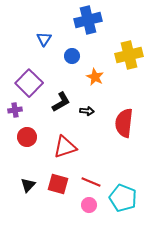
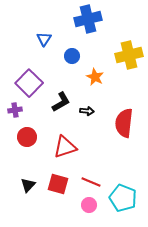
blue cross: moved 1 px up
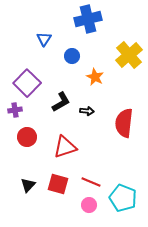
yellow cross: rotated 28 degrees counterclockwise
purple square: moved 2 px left
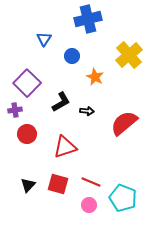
red semicircle: rotated 44 degrees clockwise
red circle: moved 3 px up
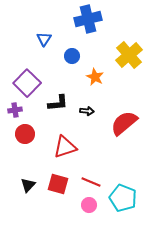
black L-shape: moved 3 px left, 1 px down; rotated 25 degrees clockwise
red circle: moved 2 px left
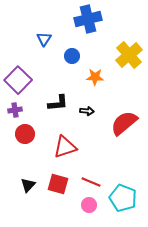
orange star: rotated 24 degrees counterclockwise
purple square: moved 9 px left, 3 px up
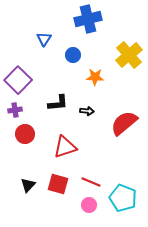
blue circle: moved 1 px right, 1 px up
